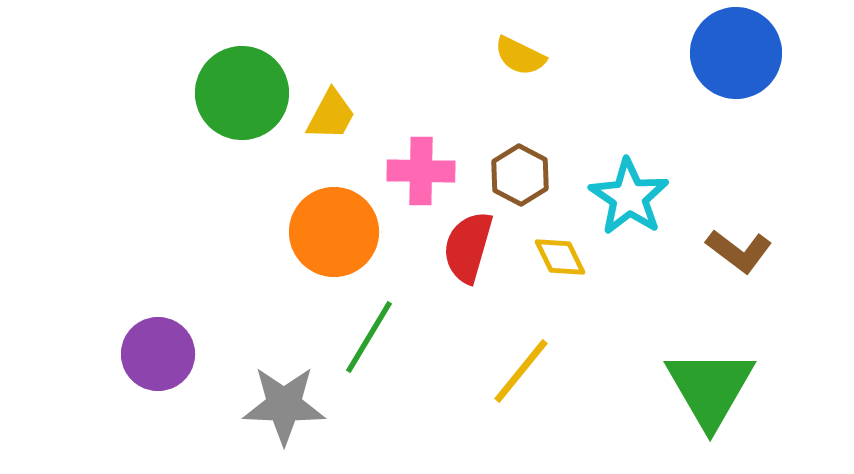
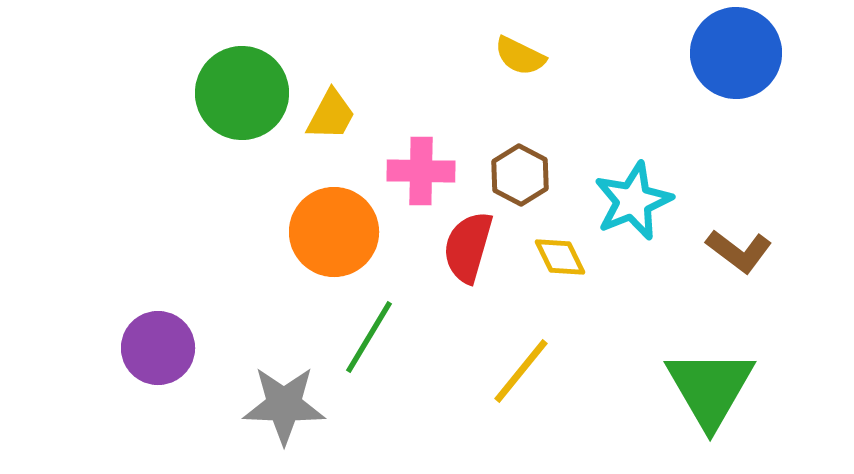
cyan star: moved 4 px right, 4 px down; rotated 16 degrees clockwise
purple circle: moved 6 px up
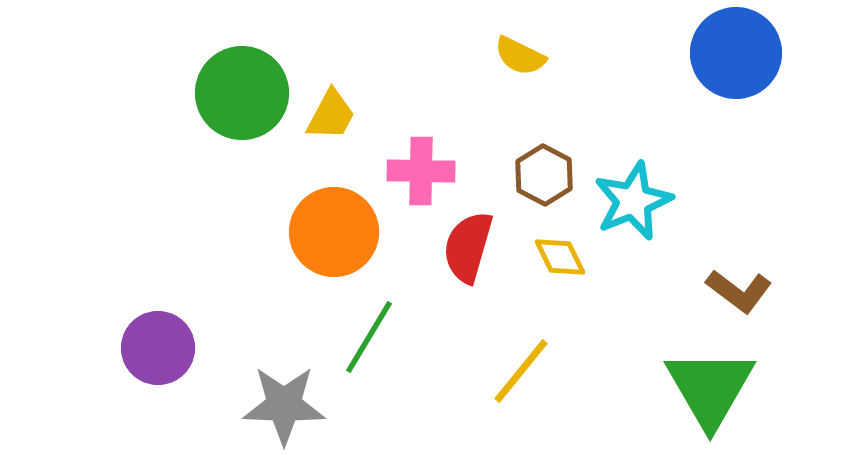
brown hexagon: moved 24 px right
brown L-shape: moved 40 px down
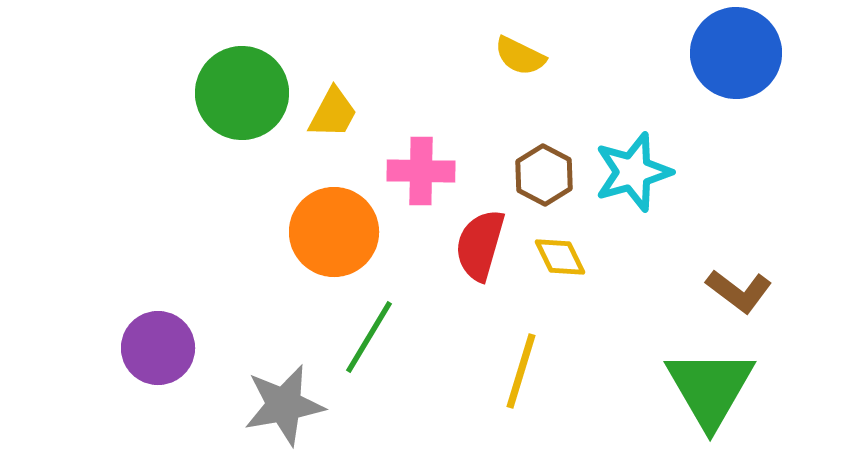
yellow trapezoid: moved 2 px right, 2 px up
cyan star: moved 29 px up; rotated 6 degrees clockwise
red semicircle: moved 12 px right, 2 px up
yellow line: rotated 22 degrees counterclockwise
gray star: rotated 12 degrees counterclockwise
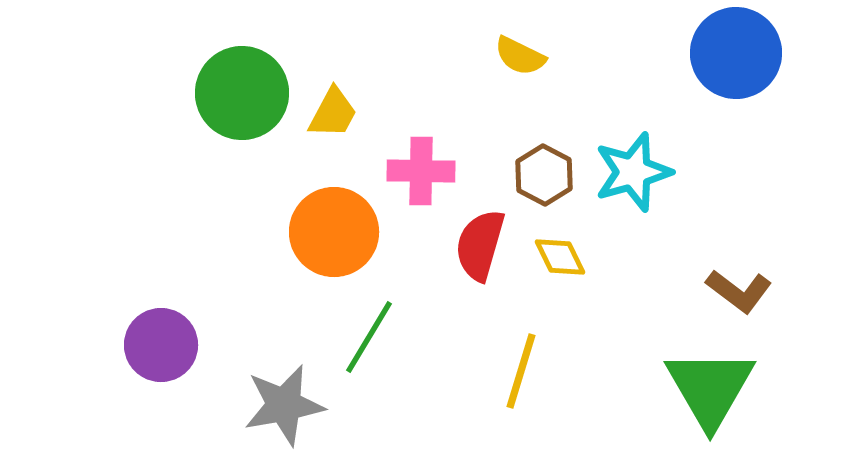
purple circle: moved 3 px right, 3 px up
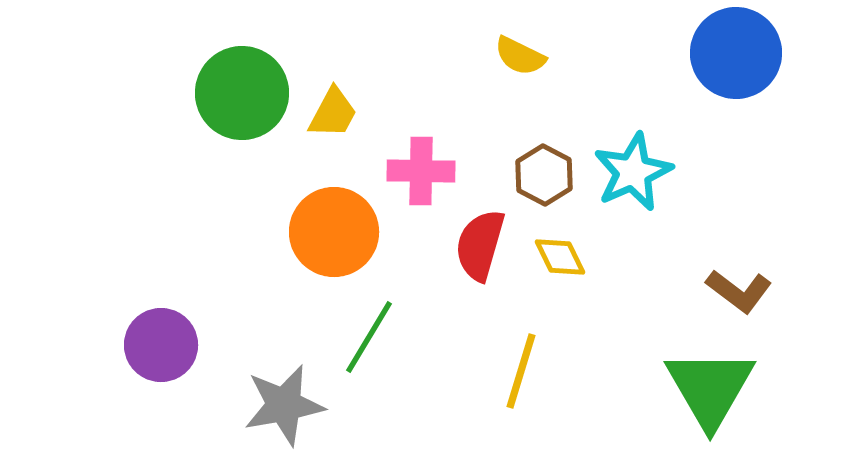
cyan star: rotated 8 degrees counterclockwise
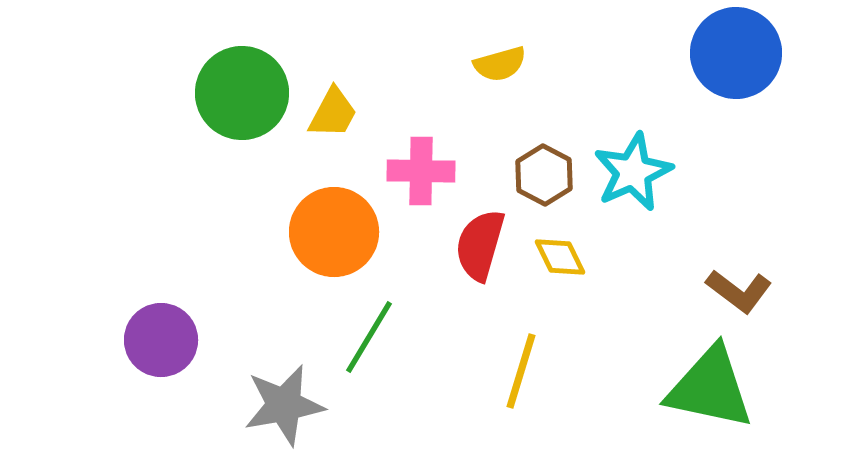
yellow semicircle: moved 20 px left, 8 px down; rotated 42 degrees counterclockwise
purple circle: moved 5 px up
green triangle: rotated 48 degrees counterclockwise
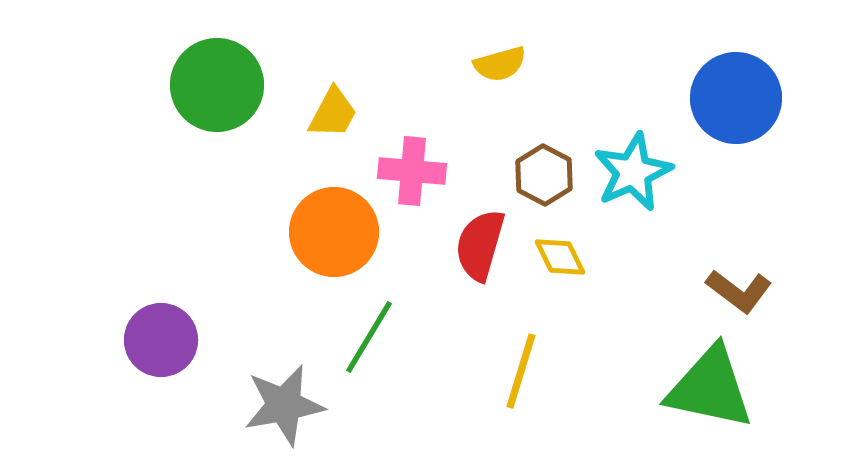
blue circle: moved 45 px down
green circle: moved 25 px left, 8 px up
pink cross: moved 9 px left; rotated 4 degrees clockwise
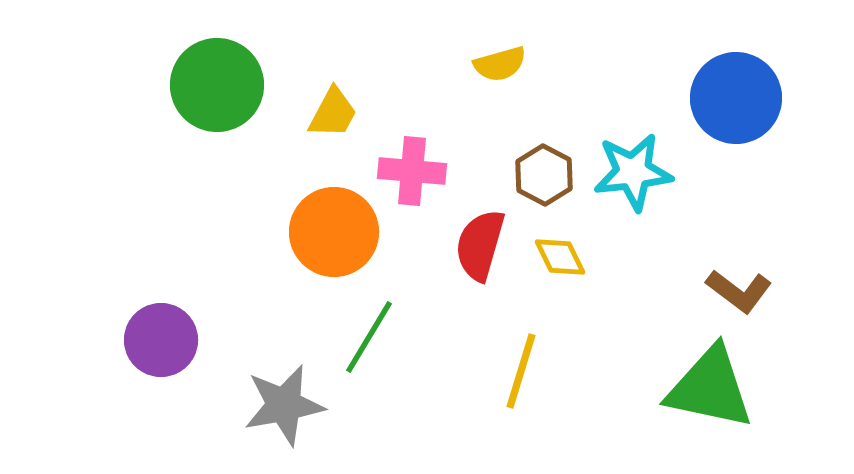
cyan star: rotated 18 degrees clockwise
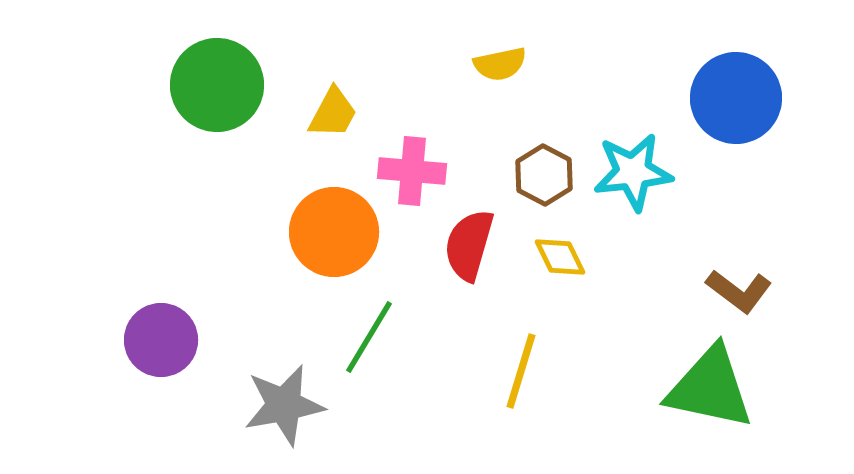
yellow semicircle: rotated 4 degrees clockwise
red semicircle: moved 11 px left
